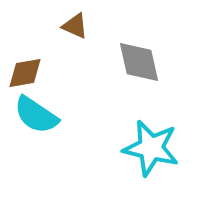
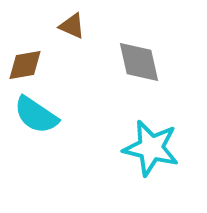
brown triangle: moved 3 px left
brown diamond: moved 8 px up
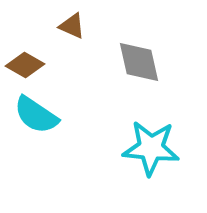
brown diamond: rotated 39 degrees clockwise
cyan star: rotated 8 degrees counterclockwise
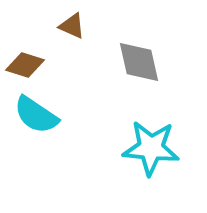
brown diamond: rotated 12 degrees counterclockwise
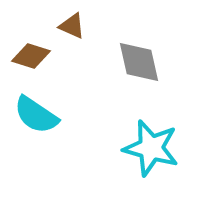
brown diamond: moved 6 px right, 9 px up
cyan star: rotated 10 degrees clockwise
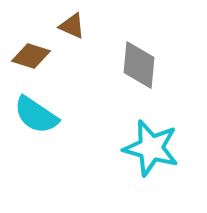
gray diamond: moved 3 px down; rotated 18 degrees clockwise
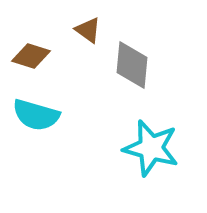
brown triangle: moved 16 px right, 4 px down; rotated 12 degrees clockwise
gray diamond: moved 7 px left
cyan semicircle: rotated 18 degrees counterclockwise
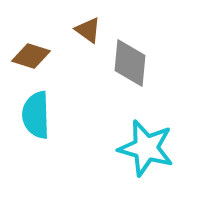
gray diamond: moved 2 px left, 2 px up
cyan semicircle: rotated 72 degrees clockwise
cyan star: moved 5 px left
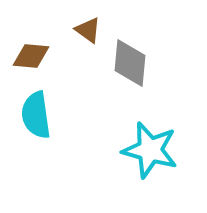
brown diamond: rotated 12 degrees counterclockwise
cyan semicircle: rotated 6 degrees counterclockwise
cyan star: moved 4 px right, 2 px down
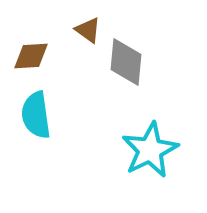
brown diamond: rotated 9 degrees counterclockwise
gray diamond: moved 4 px left, 1 px up
cyan star: rotated 30 degrees clockwise
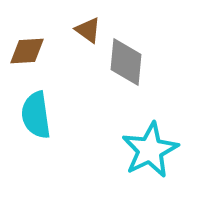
brown diamond: moved 4 px left, 5 px up
